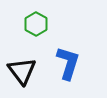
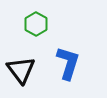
black triangle: moved 1 px left, 1 px up
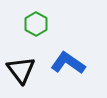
blue L-shape: rotated 72 degrees counterclockwise
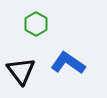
black triangle: moved 1 px down
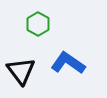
green hexagon: moved 2 px right
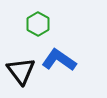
blue L-shape: moved 9 px left, 3 px up
